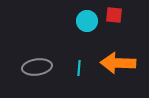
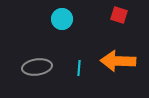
red square: moved 5 px right; rotated 12 degrees clockwise
cyan circle: moved 25 px left, 2 px up
orange arrow: moved 2 px up
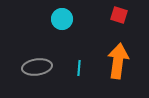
orange arrow: rotated 96 degrees clockwise
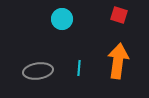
gray ellipse: moved 1 px right, 4 px down
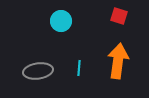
red square: moved 1 px down
cyan circle: moved 1 px left, 2 px down
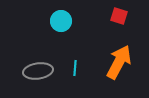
orange arrow: moved 1 px right, 1 px down; rotated 20 degrees clockwise
cyan line: moved 4 px left
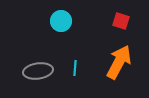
red square: moved 2 px right, 5 px down
